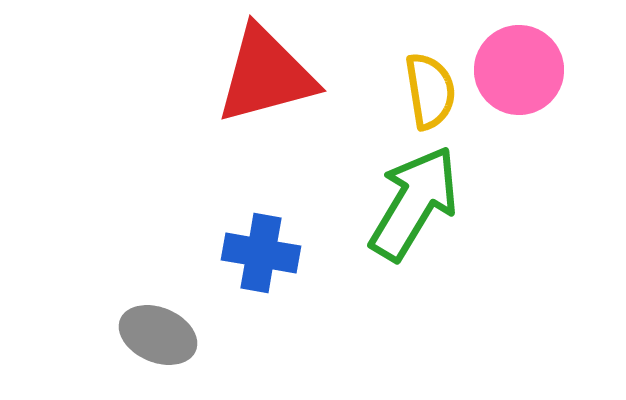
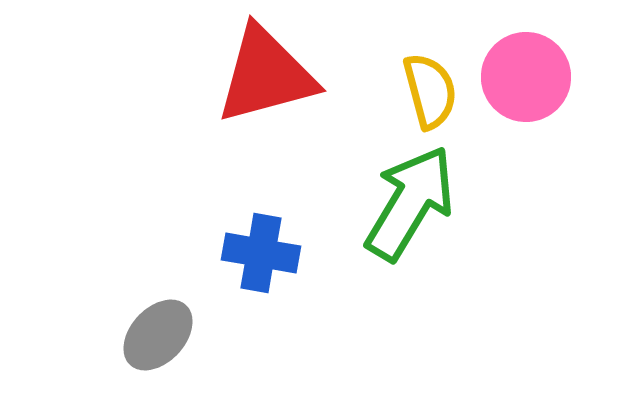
pink circle: moved 7 px right, 7 px down
yellow semicircle: rotated 6 degrees counterclockwise
green arrow: moved 4 px left
gray ellipse: rotated 70 degrees counterclockwise
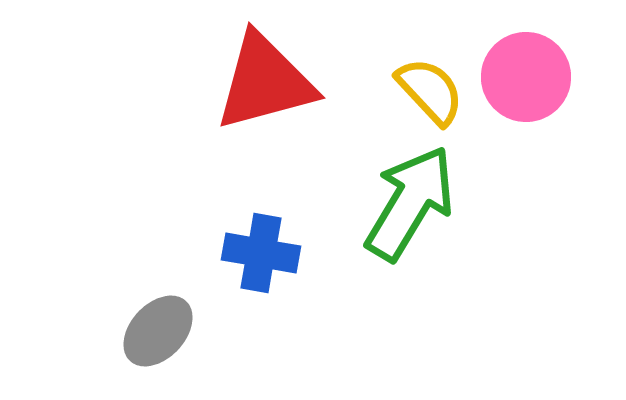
red triangle: moved 1 px left, 7 px down
yellow semicircle: rotated 28 degrees counterclockwise
gray ellipse: moved 4 px up
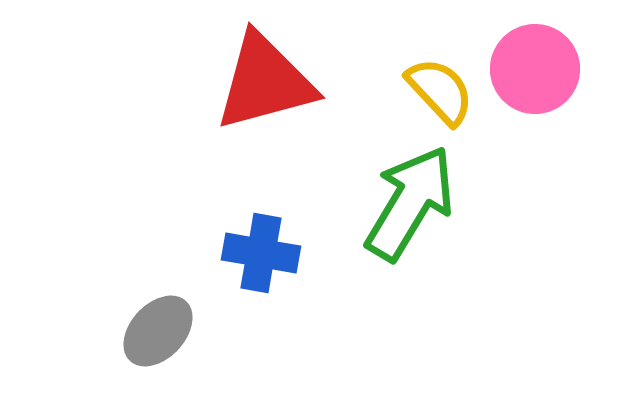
pink circle: moved 9 px right, 8 px up
yellow semicircle: moved 10 px right
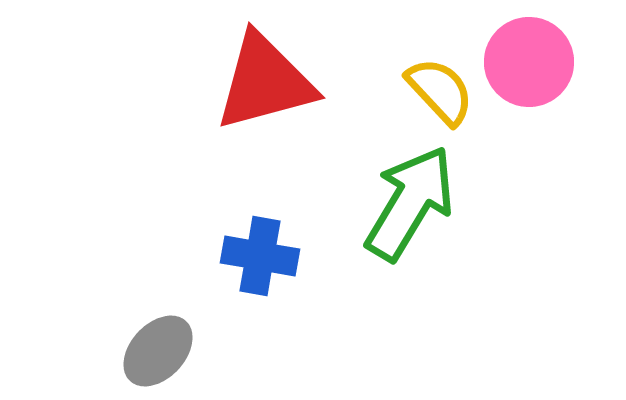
pink circle: moved 6 px left, 7 px up
blue cross: moved 1 px left, 3 px down
gray ellipse: moved 20 px down
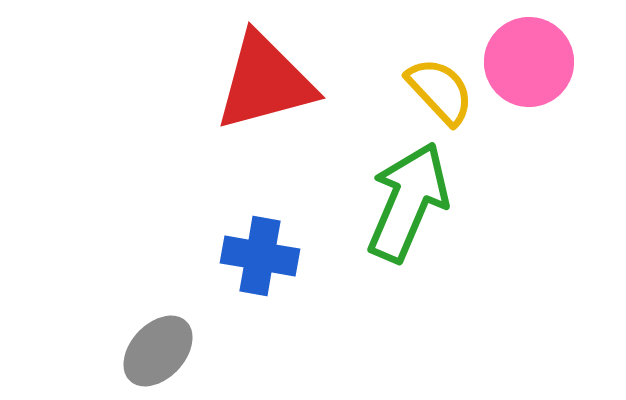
green arrow: moved 2 px left, 1 px up; rotated 8 degrees counterclockwise
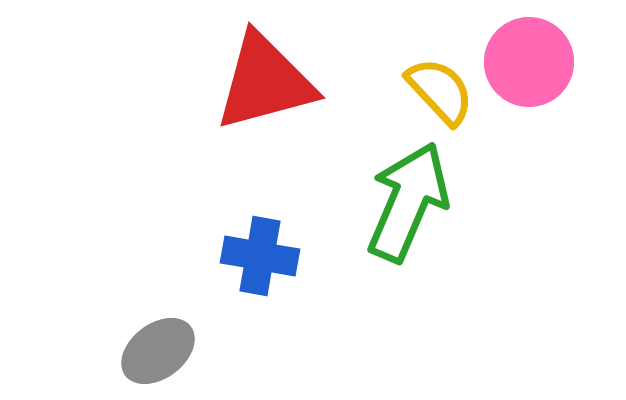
gray ellipse: rotated 10 degrees clockwise
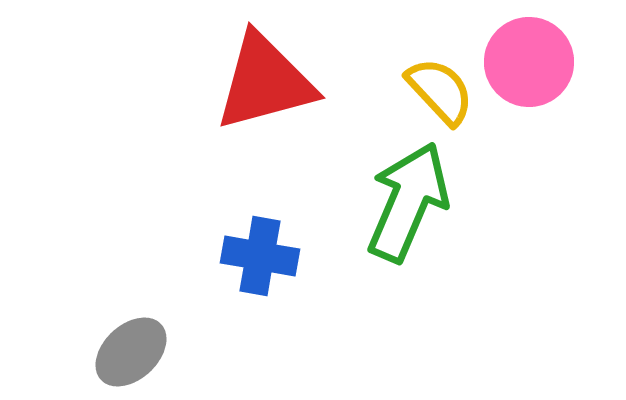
gray ellipse: moved 27 px left, 1 px down; rotated 6 degrees counterclockwise
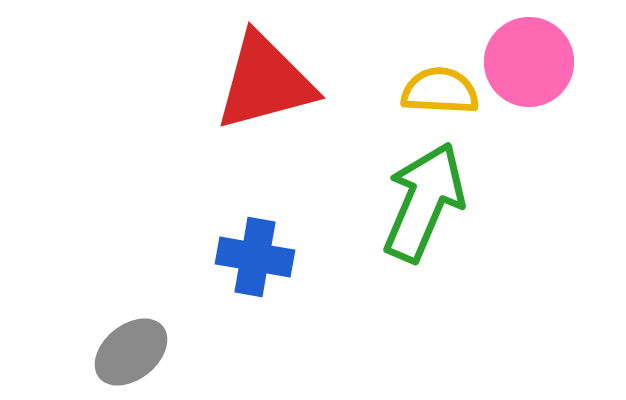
yellow semicircle: rotated 44 degrees counterclockwise
green arrow: moved 16 px right
blue cross: moved 5 px left, 1 px down
gray ellipse: rotated 4 degrees clockwise
